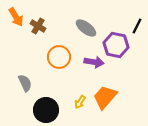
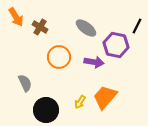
brown cross: moved 2 px right, 1 px down
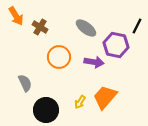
orange arrow: moved 1 px up
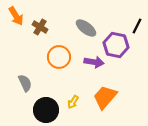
yellow arrow: moved 7 px left
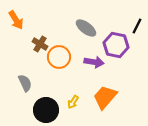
orange arrow: moved 4 px down
brown cross: moved 17 px down
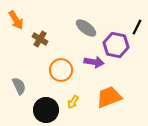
black line: moved 1 px down
brown cross: moved 5 px up
orange circle: moved 2 px right, 13 px down
gray semicircle: moved 6 px left, 3 px down
orange trapezoid: moved 4 px right; rotated 28 degrees clockwise
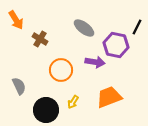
gray ellipse: moved 2 px left
purple arrow: moved 1 px right
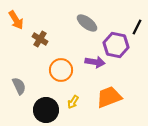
gray ellipse: moved 3 px right, 5 px up
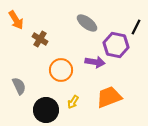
black line: moved 1 px left
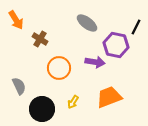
orange circle: moved 2 px left, 2 px up
black circle: moved 4 px left, 1 px up
